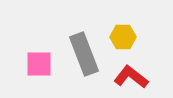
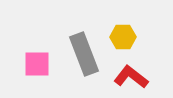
pink square: moved 2 px left
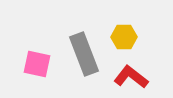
yellow hexagon: moved 1 px right
pink square: rotated 12 degrees clockwise
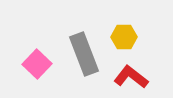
pink square: rotated 32 degrees clockwise
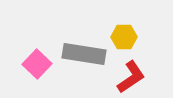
gray rectangle: rotated 60 degrees counterclockwise
red L-shape: rotated 108 degrees clockwise
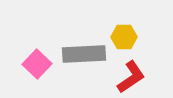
gray rectangle: rotated 12 degrees counterclockwise
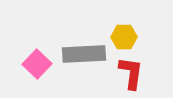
red L-shape: moved 4 px up; rotated 48 degrees counterclockwise
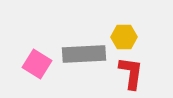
pink square: rotated 12 degrees counterclockwise
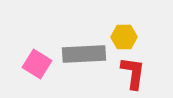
red L-shape: moved 2 px right
